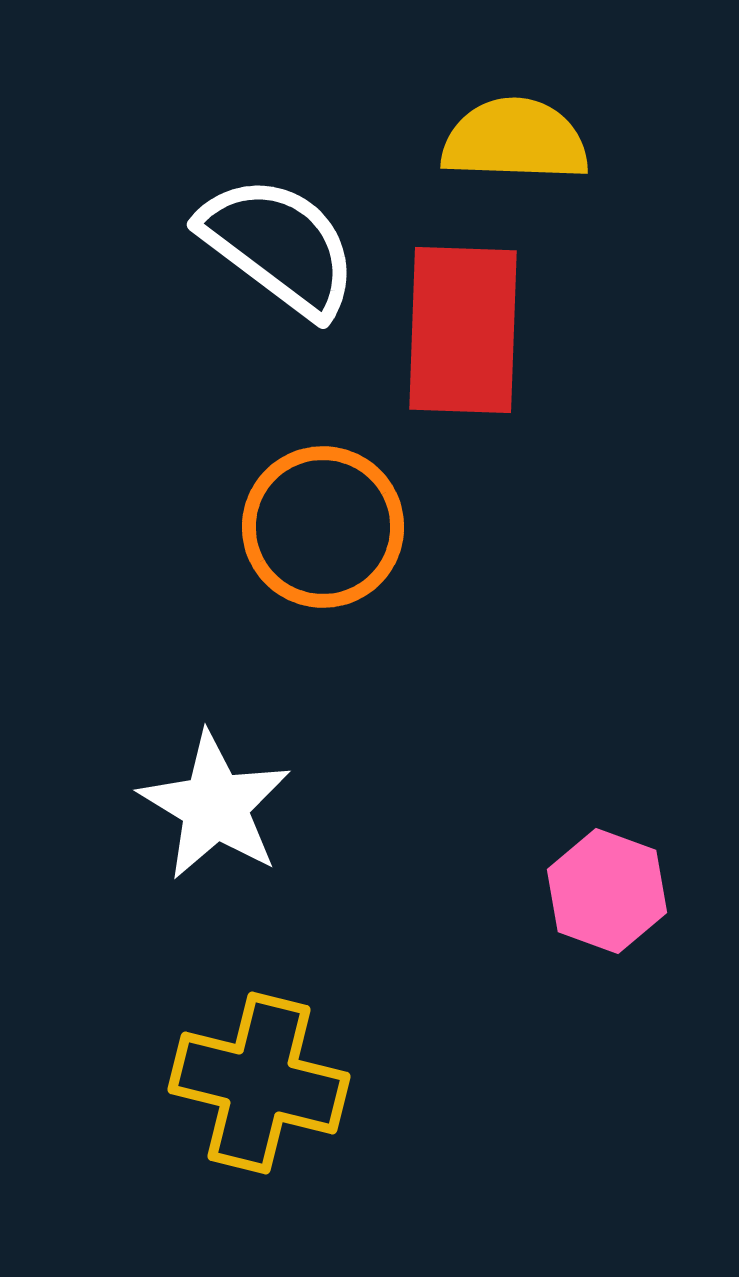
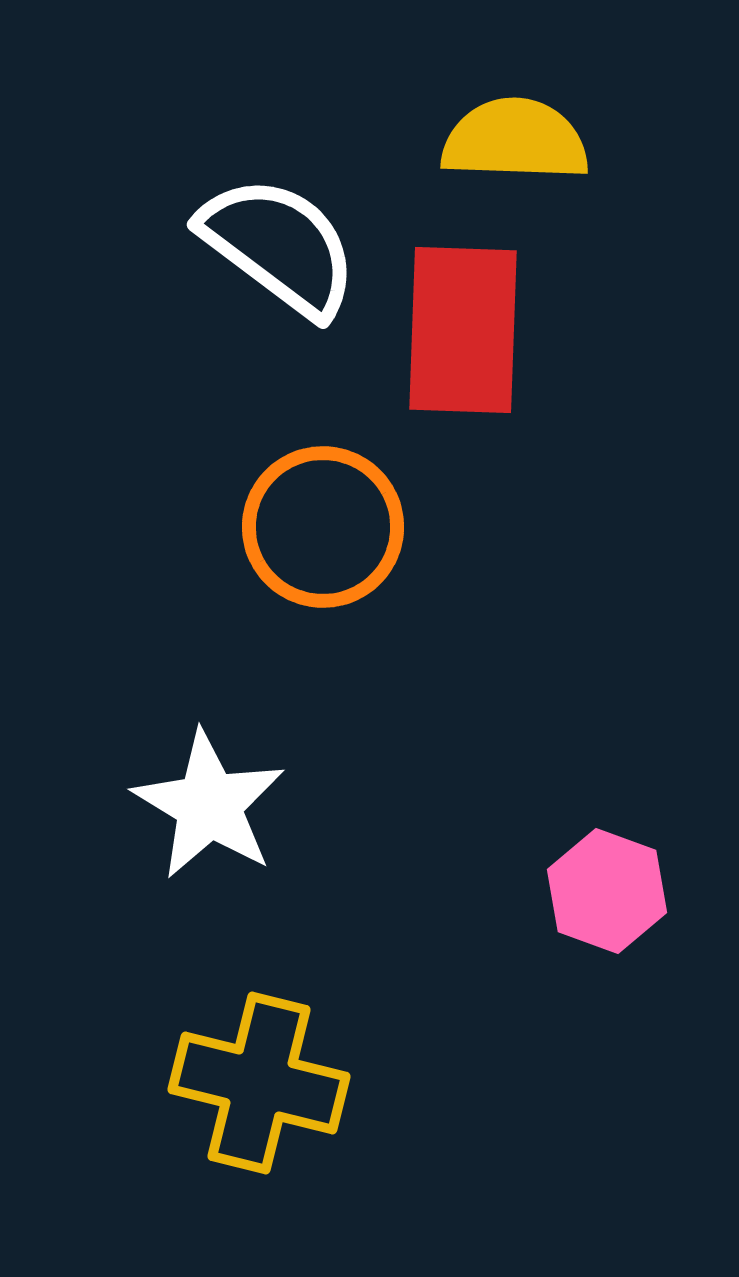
white star: moved 6 px left, 1 px up
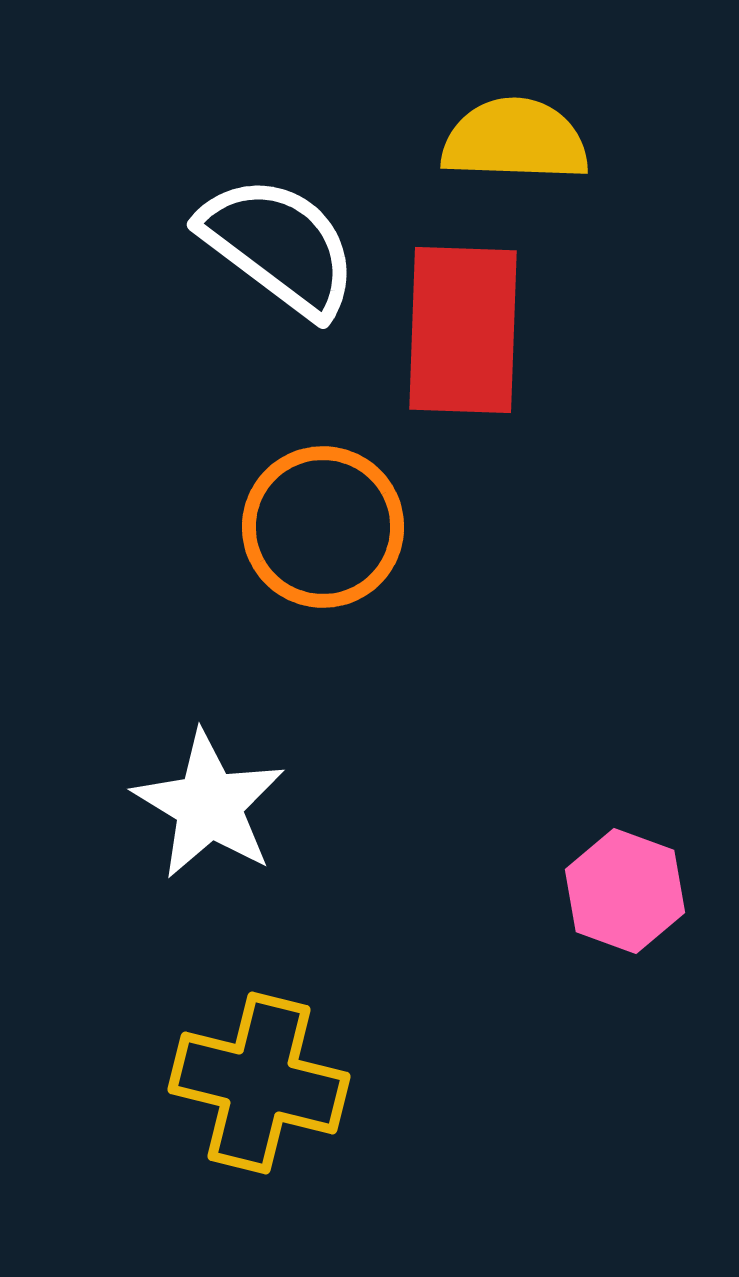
pink hexagon: moved 18 px right
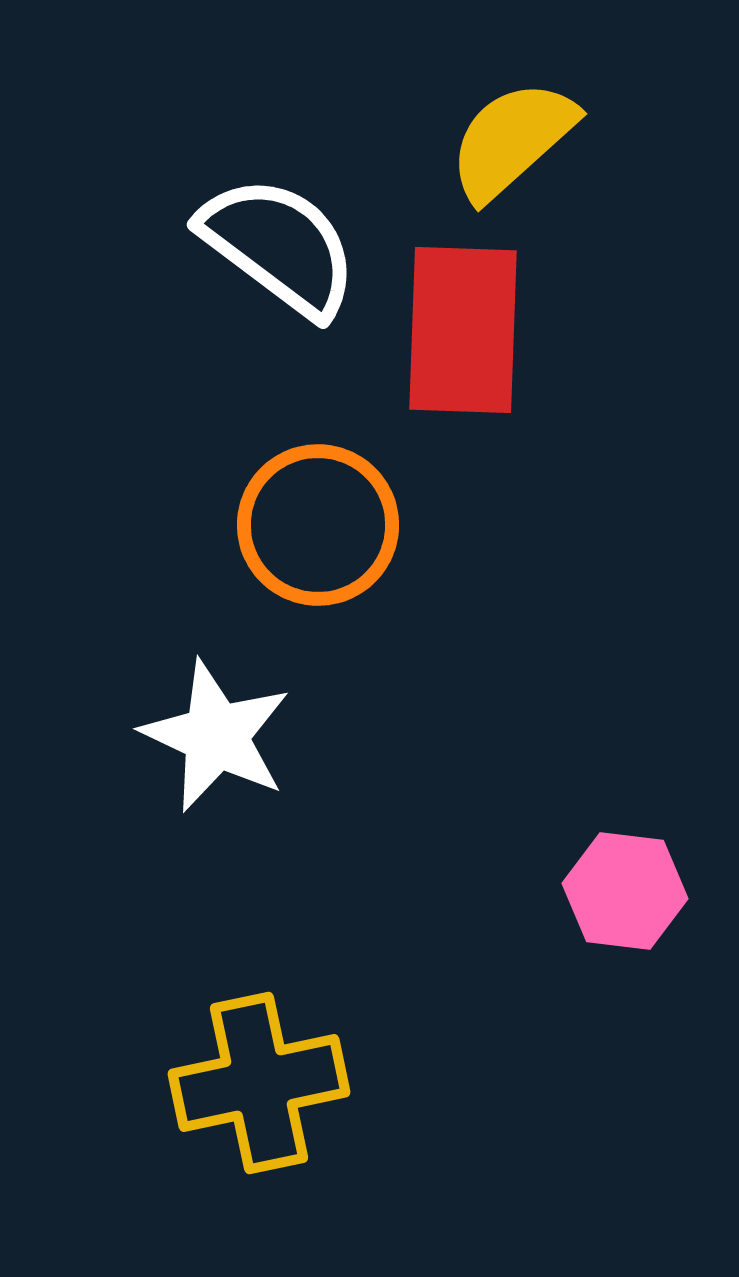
yellow semicircle: moved 3 px left; rotated 44 degrees counterclockwise
orange circle: moved 5 px left, 2 px up
white star: moved 7 px right, 69 px up; rotated 6 degrees counterclockwise
pink hexagon: rotated 13 degrees counterclockwise
yellow cross: rotated 26 degrees counterclockwise
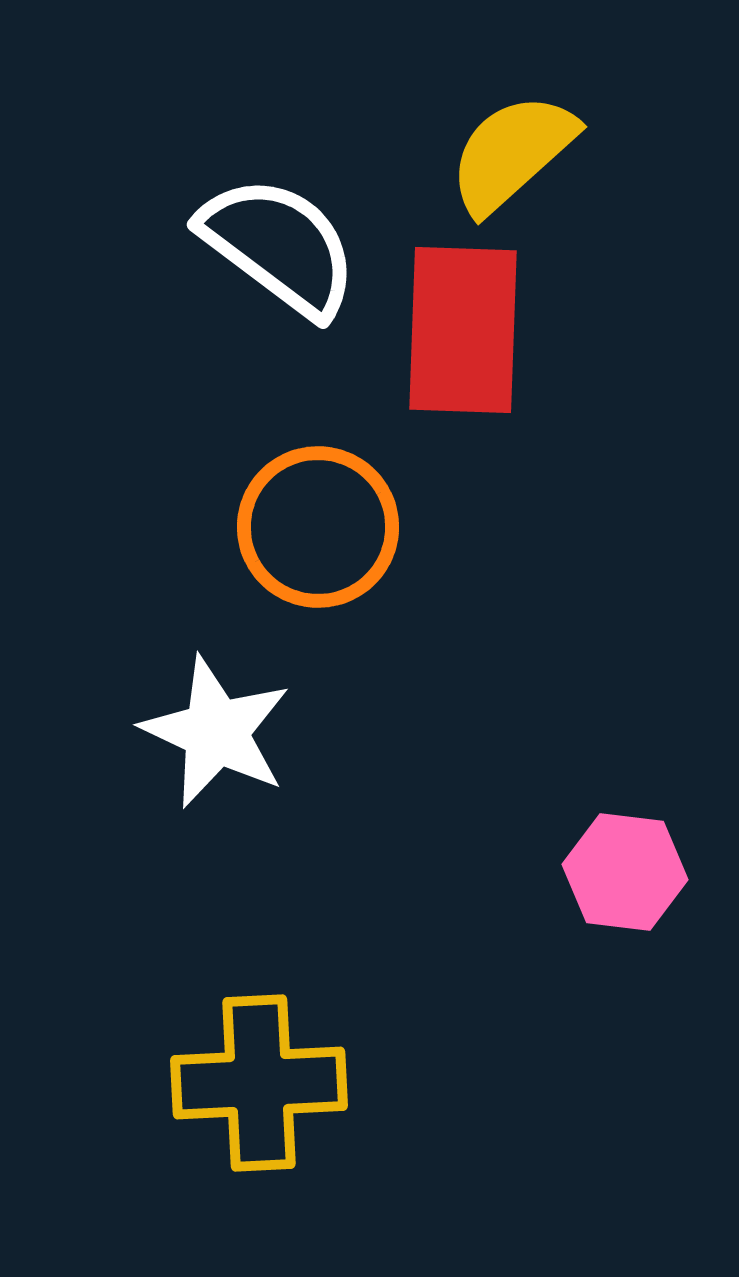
yellow semicircle: moved 13 px down
orange circle: moved 2 px down
white star: moved 4 px up
pink hexagon: moved 19 px up
yellow cross: rotated 9 degrees clockwise
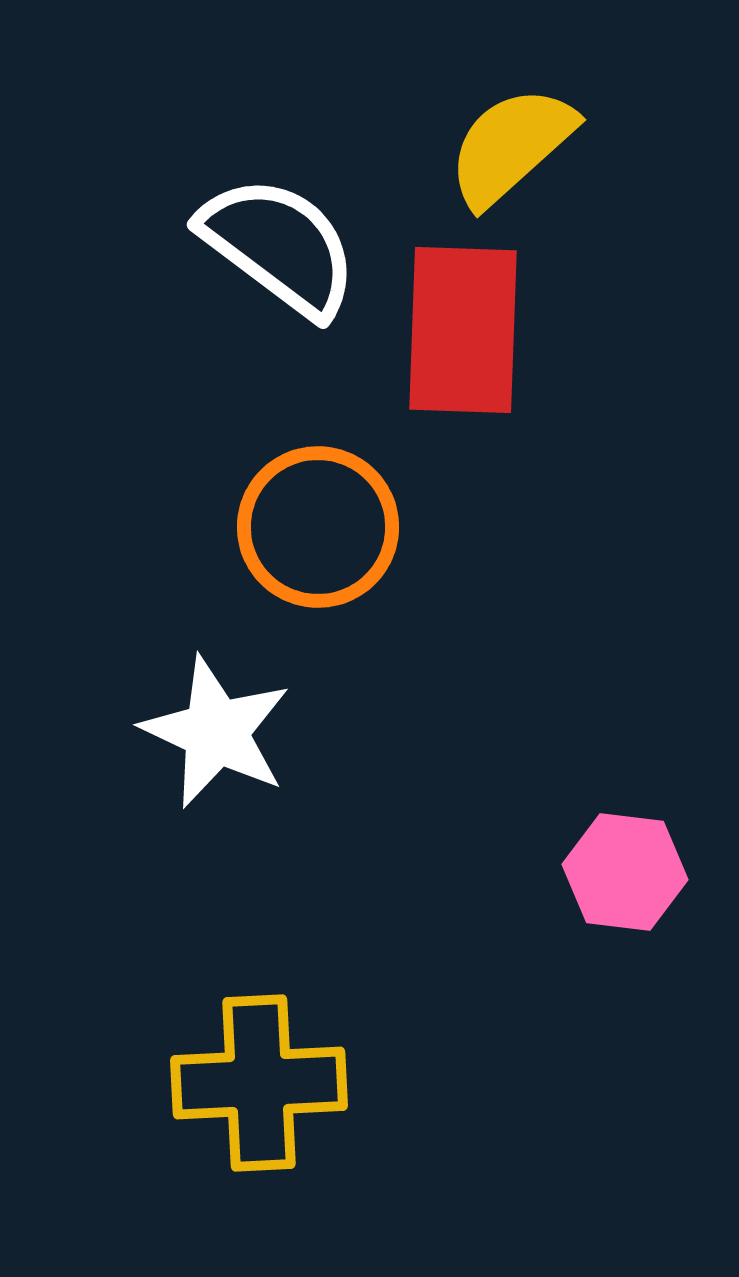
yellow semicircle: moved 1 px left, 7 px up
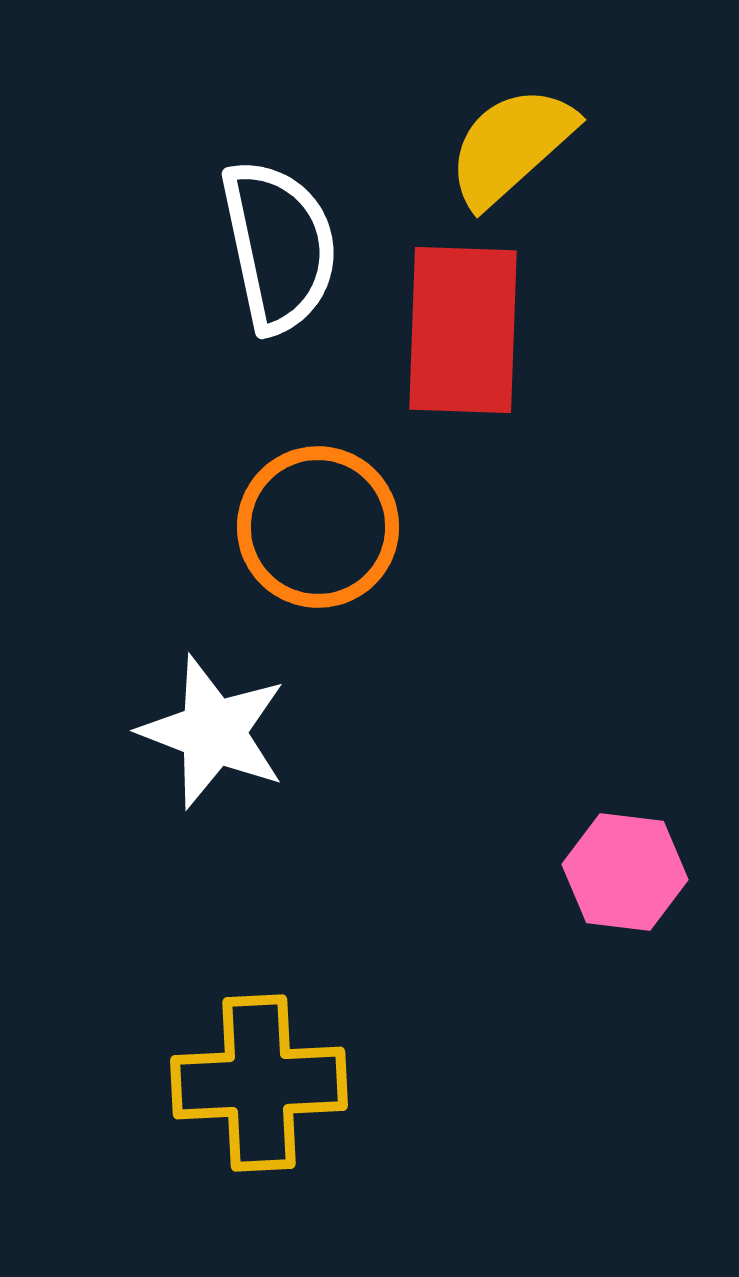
white semicircle: rotated 41 degrees clockwise
white star: moved 3 px left; rotated 4 degrees counterclockwise
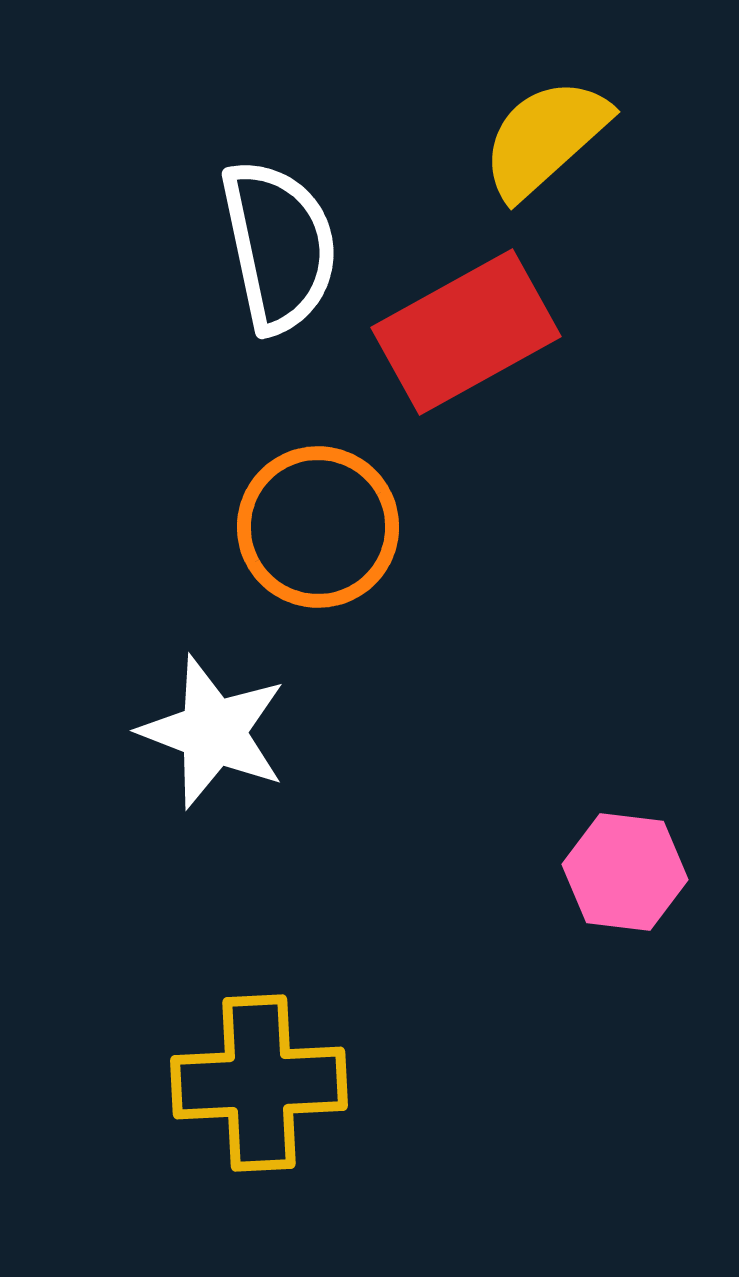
yellow semicircle: moved 34 px right, 8 px up
red rectangle: moved 3 px right, 2 px down; rotated 59 degrees clockwise
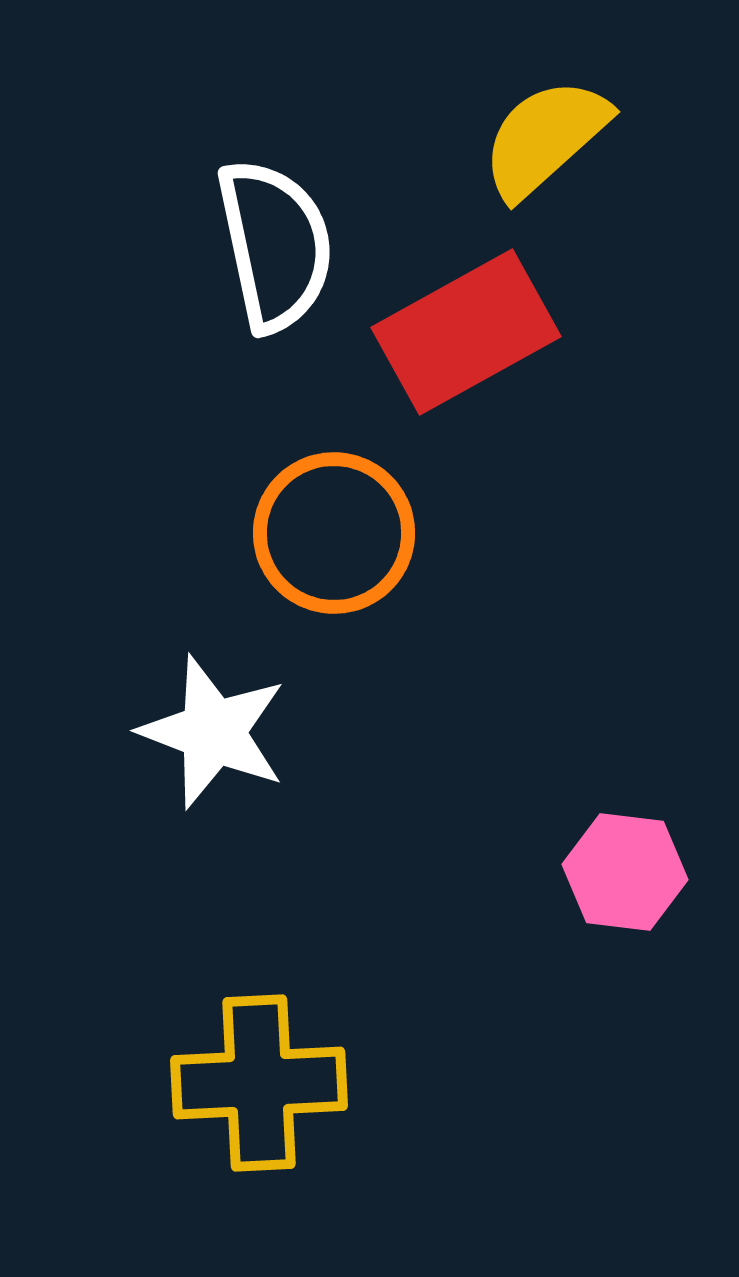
white semicircle: moved 4 px left, 1 px up
orange circle: moved 16 px right, 6 px down
